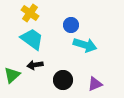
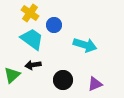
blue circle: moved 17 px left
black arrow: moved 2 px left
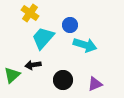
blue circle: moved 16 px right
cyan trapezoid: moved 11 px right, 1 px up; rotated 85 degrees counterclockwise
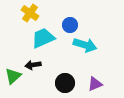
cyan trapezoid: rotated 25 degrees clockwise
green triangle: moved 1 px right, 1 px down
black circle: moved 2 px right, 3 px down
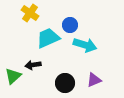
cyan trapezoid: moved 5 px right
purple triangle: moved 1 px left, 4 px up
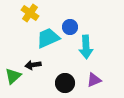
blue circle: moved 2 px down
cyan arrow: moved 1 px right, 2 px down; rotated 70 degrees clockwise
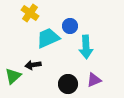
blue circle: moved 1 px up
black circle: moved 3 px right, 1 px down
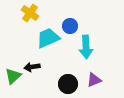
black arrow: moved 1 px left, 2 px down
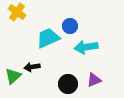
yellow cross: moved 13 px left, 1 px up
cyan arrow: rotated 85 degrees clockwise
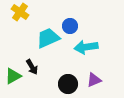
yellow cross: moved 3 px right
black arrow: rotated 112 degrees counterclockwise
green triangle: rotated 12 degrees clockwise
